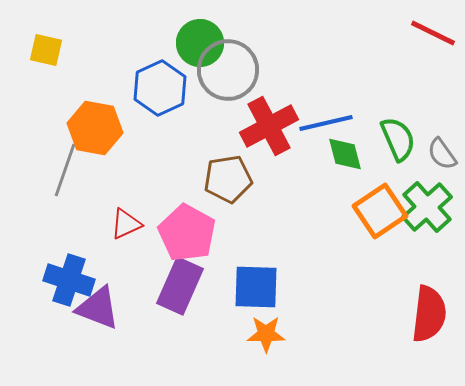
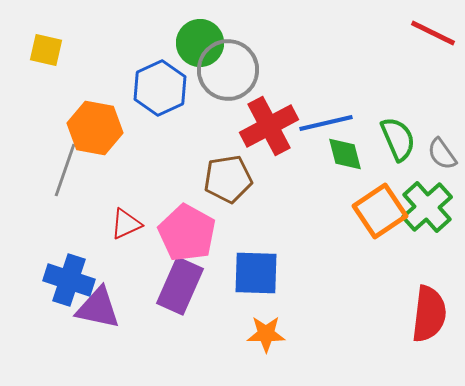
blue square: moved 14 px up
purple triangle: rotated 9 degrees counterclockwise
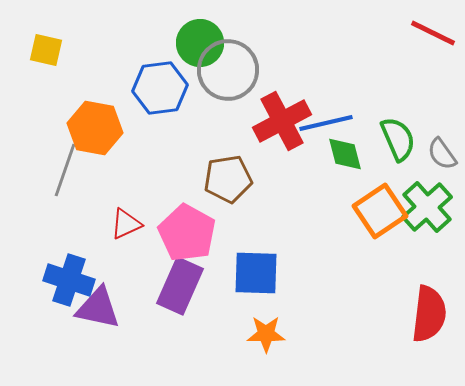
blue hexagon: rotated 18 degrees clockwise
red cross: moved 13 px right, 5 px up
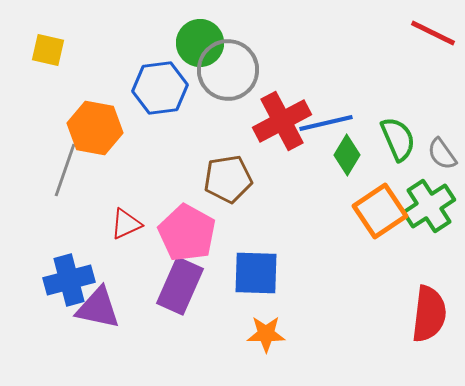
yellow square: moved 2 px right
green diamond: moved 2 px right, 1 px down; rotated 45 degrees clockwise
green cross: moved 2 px right, 1 px up; rotated 9 degrees clockwise
blue cross: rotated 33 degrees counterclockwise
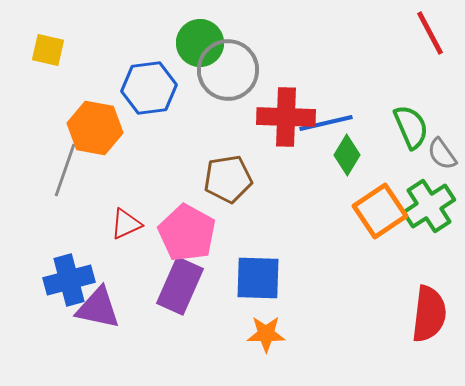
red line: moved 3 px left; rotated 36 degrees clockwise
blue hexagon: moved 11 px left
red cross: moved 4 px right, 4 px up; rotated 30 degrees clockwise
green semicircle: moved 13 px right, 12 px up
blue square: moved 2 px right, 5 px down
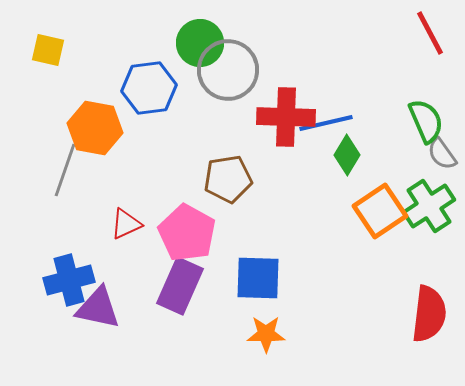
green semicircle: moved 15 px right, 6 px up
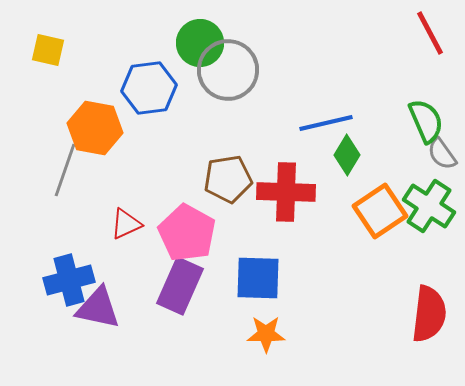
red cross: moved 75 px down
green cross: rotated 24 degrees counterclockwise
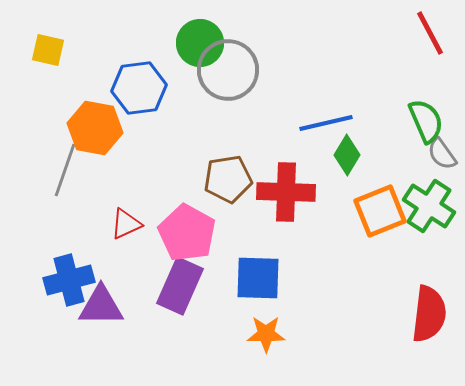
blue hexagon: moved 10 px left
orange square: rotated 12 degrees clockwise
purple triangle: moved 3 px right, 2 px up; rotated 12 degrees counterclockwise
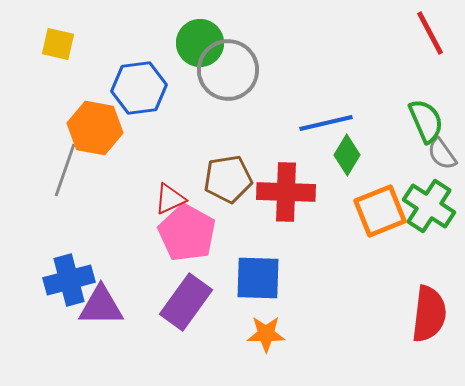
yellow square: moved 10 px right, 6 px up
red triangle: moved 44 px right, 25 px up
purple rectangle: moved 6 px right, 16 px down; rotated 12 degrees clockwise
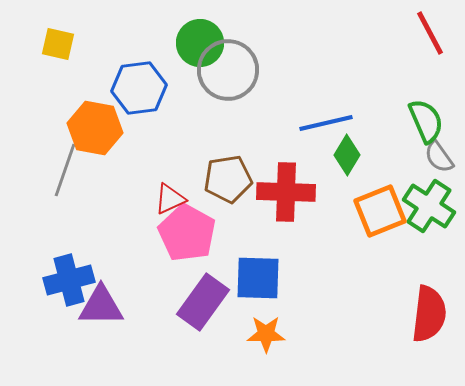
gray semicircle: moved 3 px left, 3 px down
purple rectangle: moved 17 px right
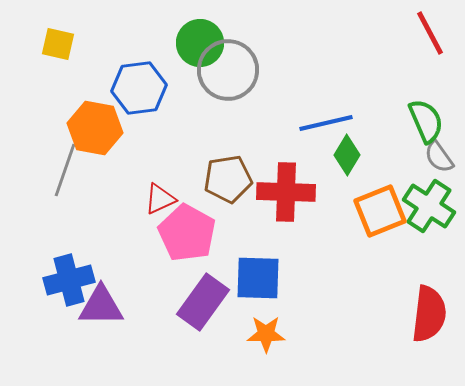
red triangle: moved 10 px left
